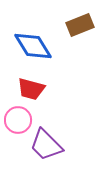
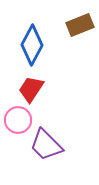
blue diamond: moved 1 px left, 1 px up; rotated 60 degrees clockwise
red trapezoid: rotated 108 degrees clockwise
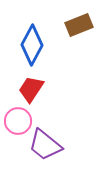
brown rectangle: moved 1 px left
pink circle: moved 1 px down
purple trapezoid: moved 1 px left; rotated 6 degrees counterclockwise
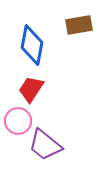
brown rectangle: rotated 12 degrees clockwise
blue diamond: rotated 18 degrees counterclockwise
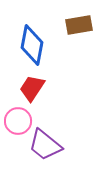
red trapezoid: moved 1 px right, 1 px up
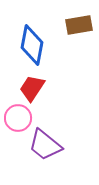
pink circle: moved 3 px up
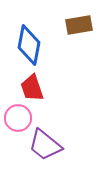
blue diamond: moved 3 px left
red trapezoid: rotated 52 degrees counterclockwise
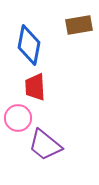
red trapezoid: moved 3 px right, 1 px up; rotated 16 degrees clockwise
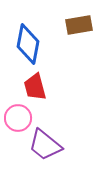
blue diamond: moved 1 px left, 1 px up
red trapezoid: rotated 12 degrees counterclockwise
